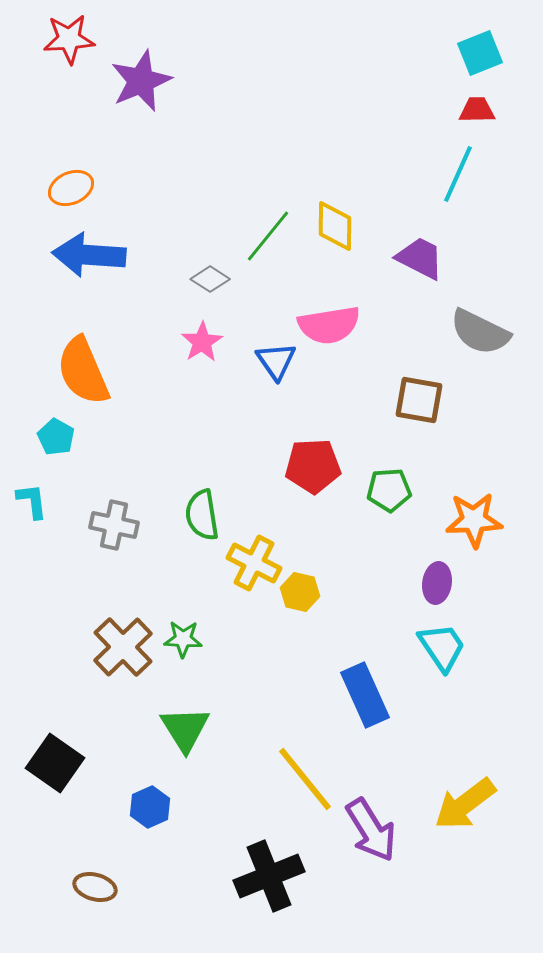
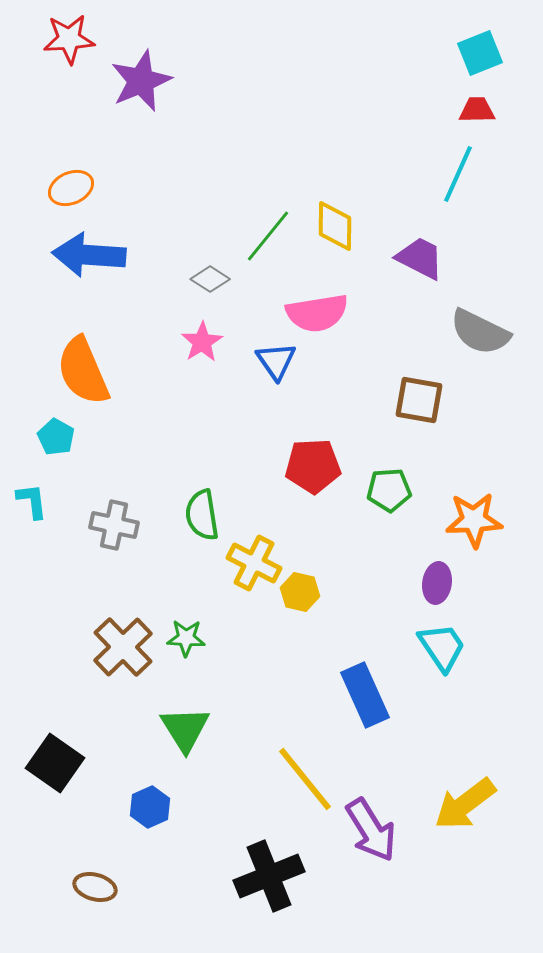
pink semicircle: moved 12 px left, 12 px up
green star: moved 3 px right, 1 px up
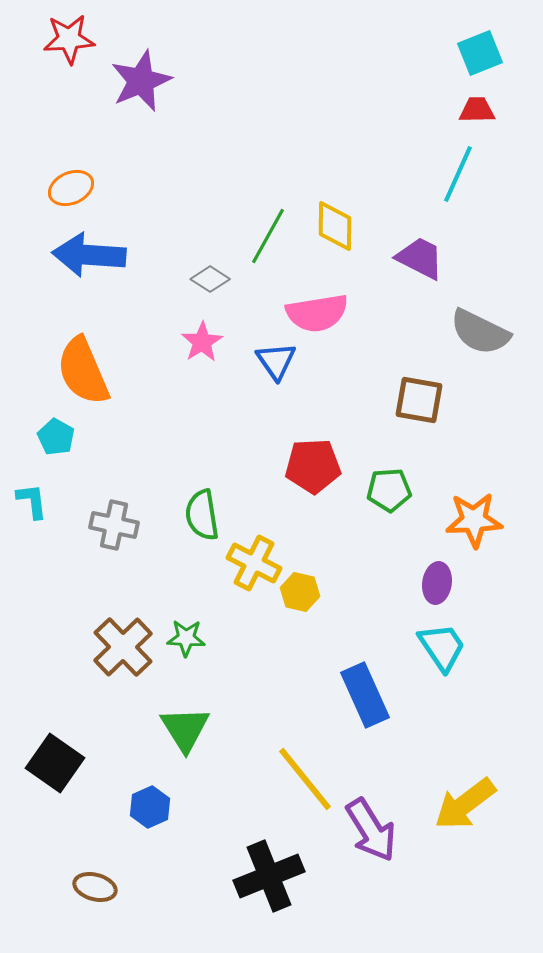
green line: rotated 10 degrees counterclockwise
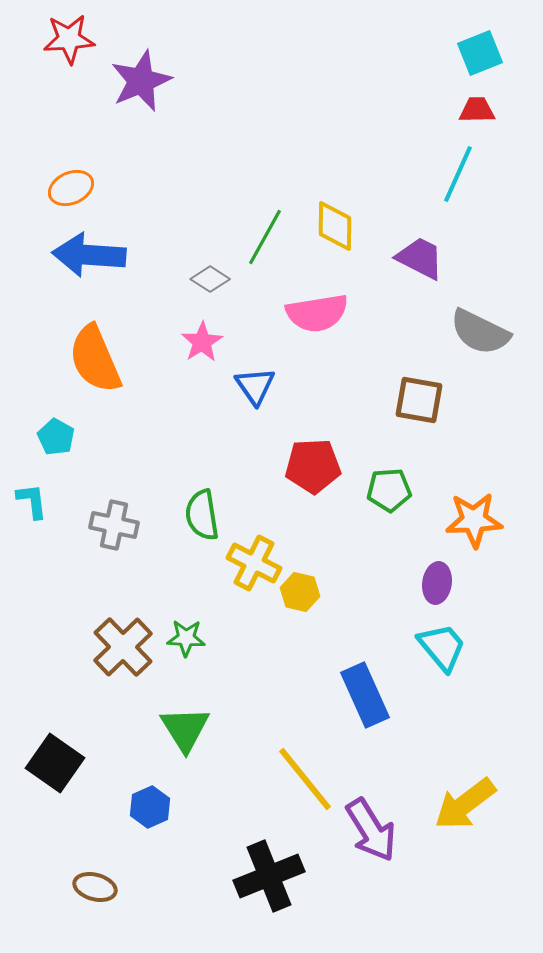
green line: moved 3 px left, 1 px down
blue triangle: moved 21 px left, 25 px down
orange semicircle: moved 12 px right, 12 px up
cyan trapezoid: rotated 6 degrees counterclockwise
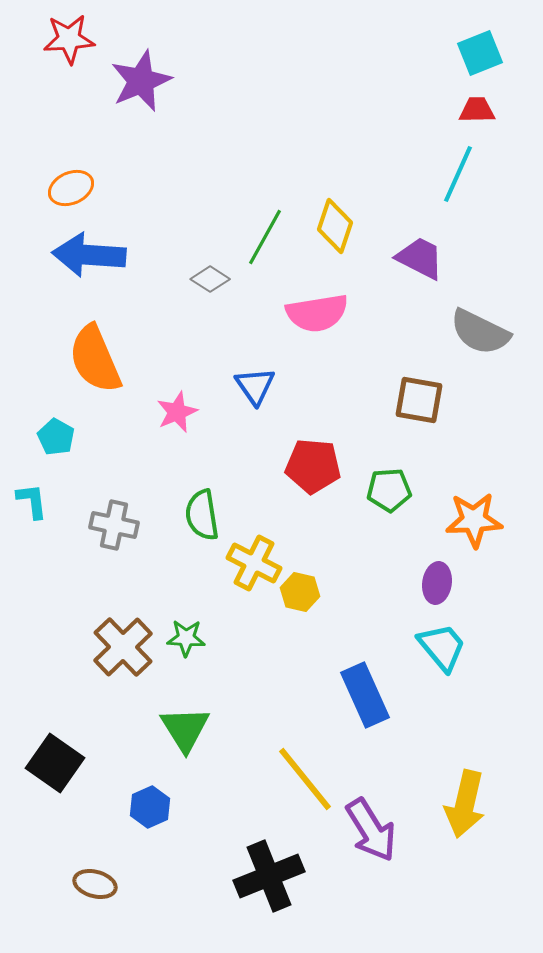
yellow diamond: rotated 18 degrees clockwise
pink star: moved 25 px left, 70 px down; rotated 9 degrees clockwise
red pentagon: rotated 8 degrees clockwise
yellow arrow: rotated 40 degrees counterclockwise
brown ellipse: moved 3 px up
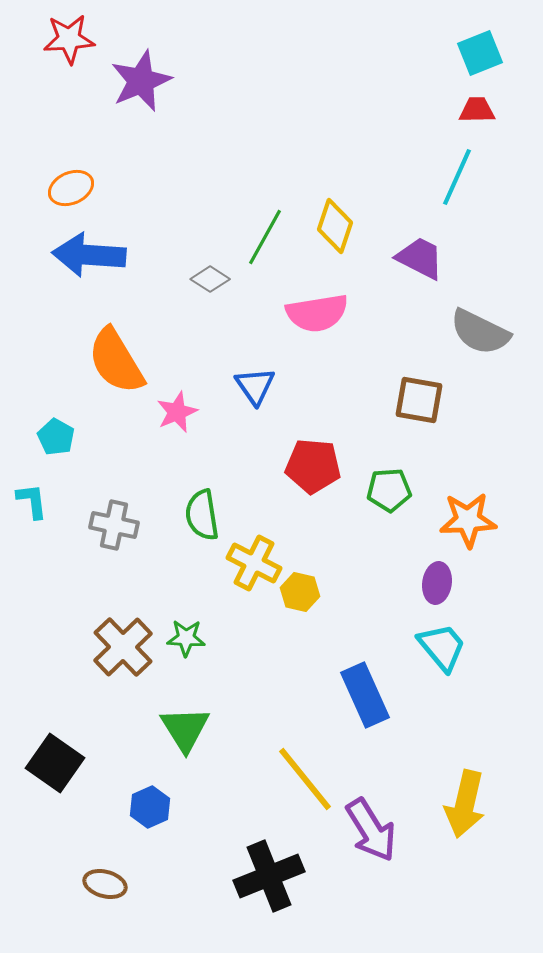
cyan line: moved 1 px left, 3 px down
orange semicircle: moved 21 px right, 2 px down; rotated 8 degrees counterclockwise
orange star: moved 6 px left
brown ellipse: moved 10 px right
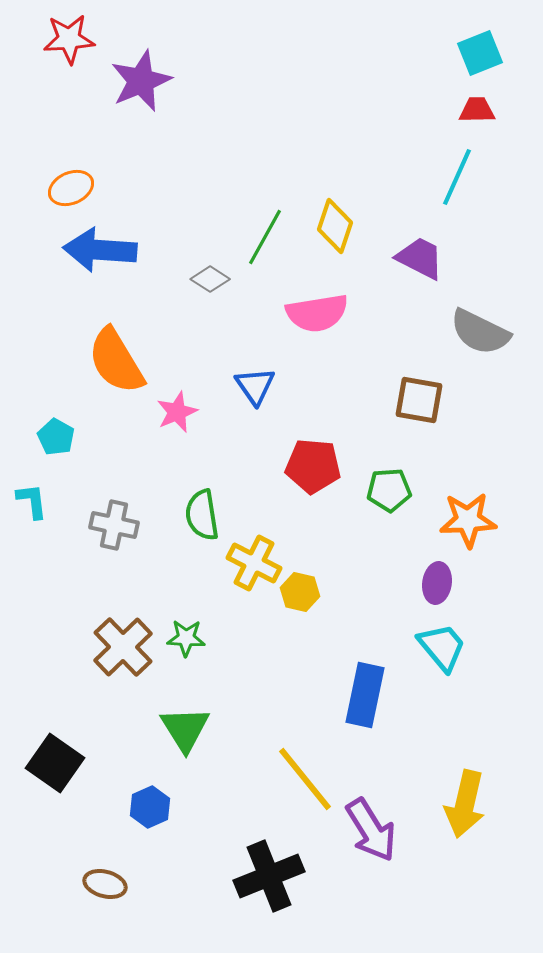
blue arrow: moved 11 px right, 5 px up
blue rectangle: rotated 36 degrees clockwise
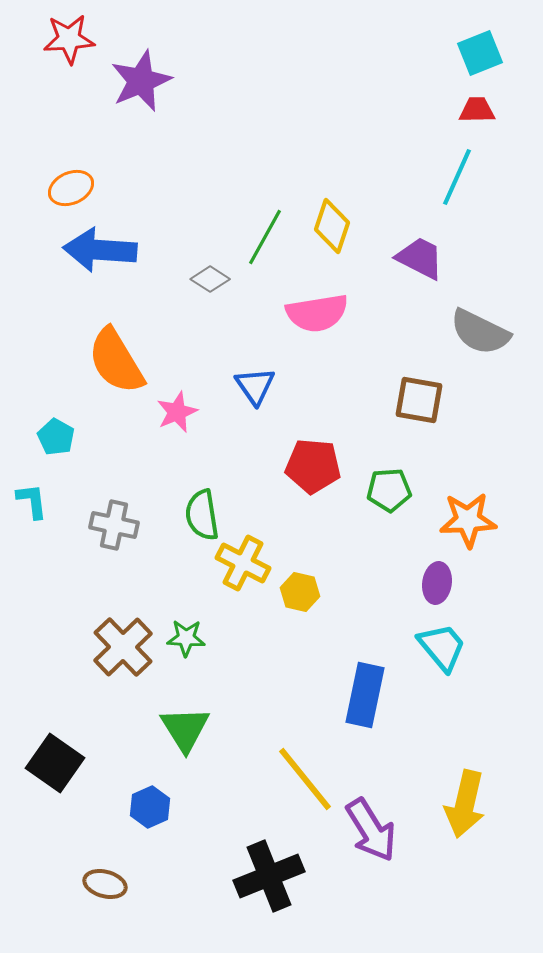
yellow diamond: moved 3 px left
yellow cross: moved 11 px left
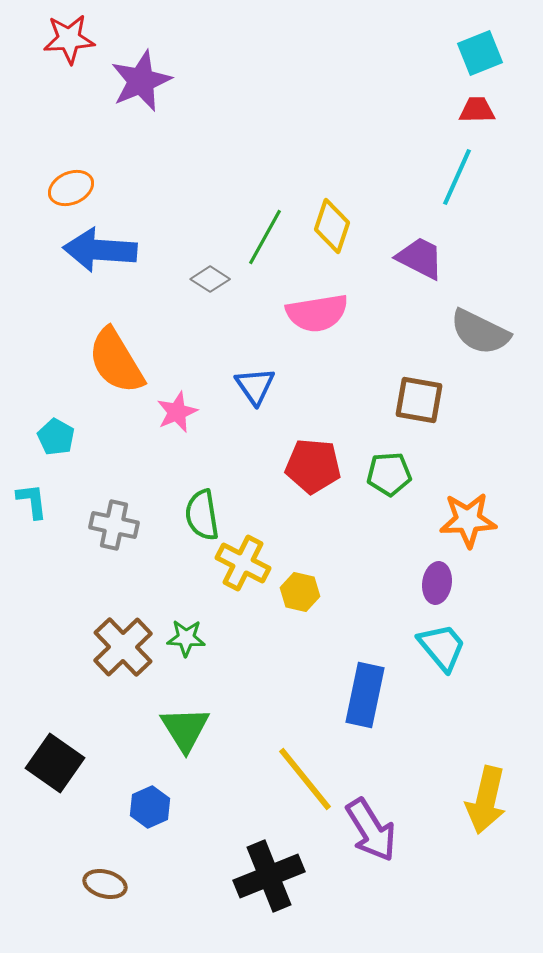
green pentagon: moved 16 px up
yellow arrow: moved 21 px right, 4 px up
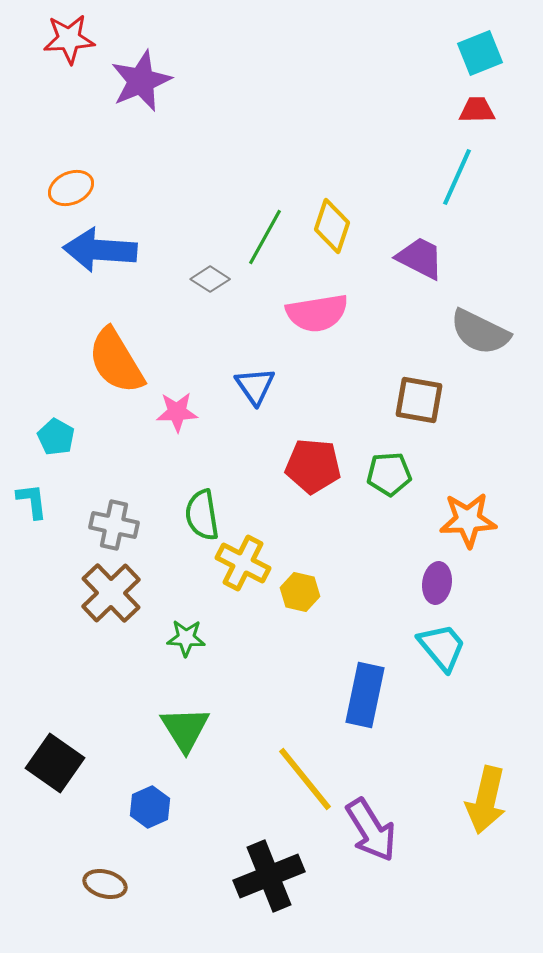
pink star: rotated 21 degrees clockwise
brown cross: moved 12 px left, 54 px up
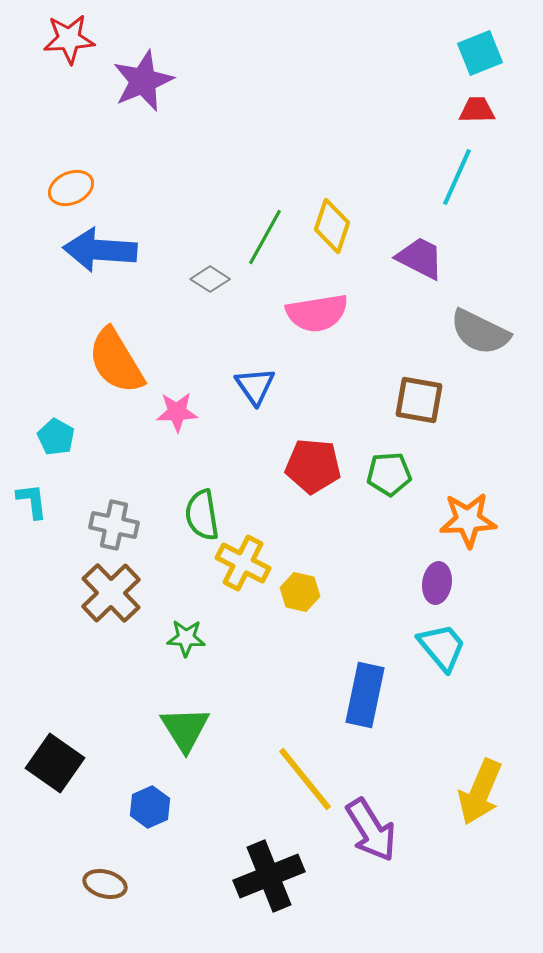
purple star: moved 2 px right
yellow arrow: moved 6 px left, 8 px up; rotated 10 degrees clockwise
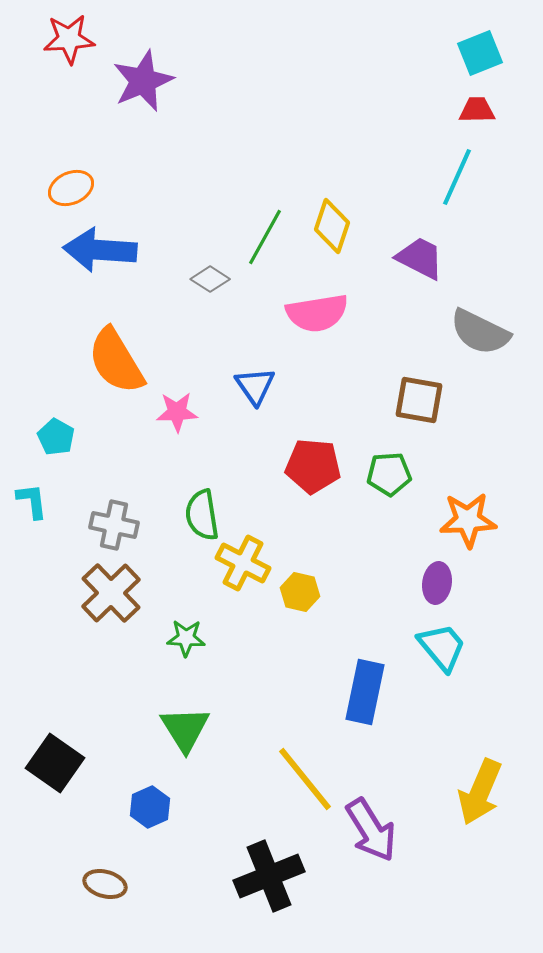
blue rectangle: moved 3 px up
